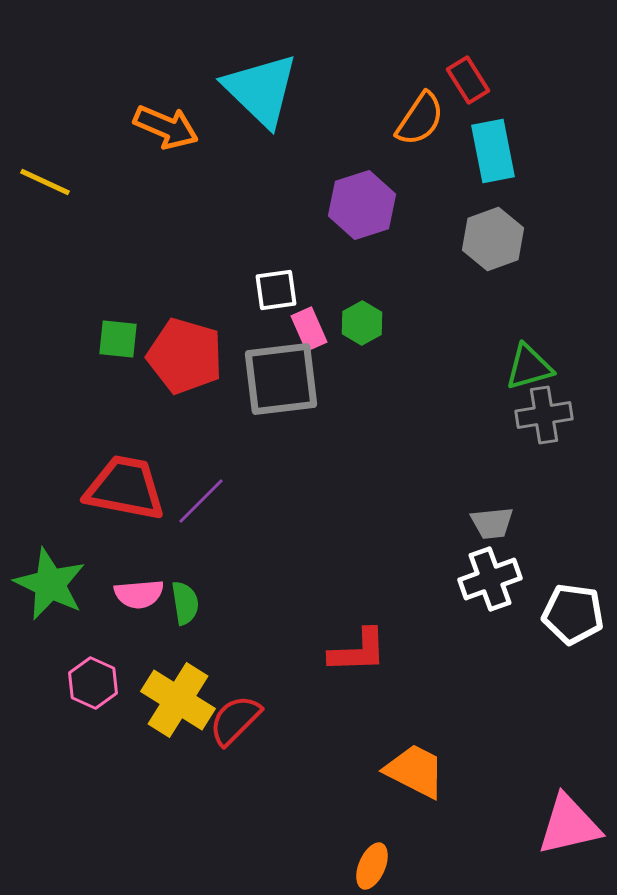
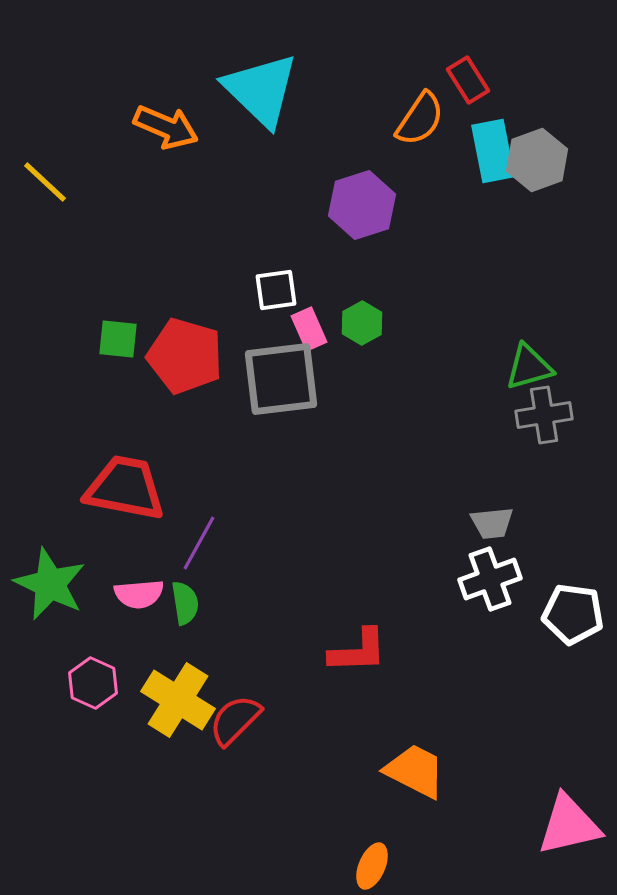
yellow line: rotated 18 degrees clockwise
gray hexagon: moved 44 px right, 79 px up
purple line: moved 2 px left, 42 px down; rotated 16 degrees counterclockwise
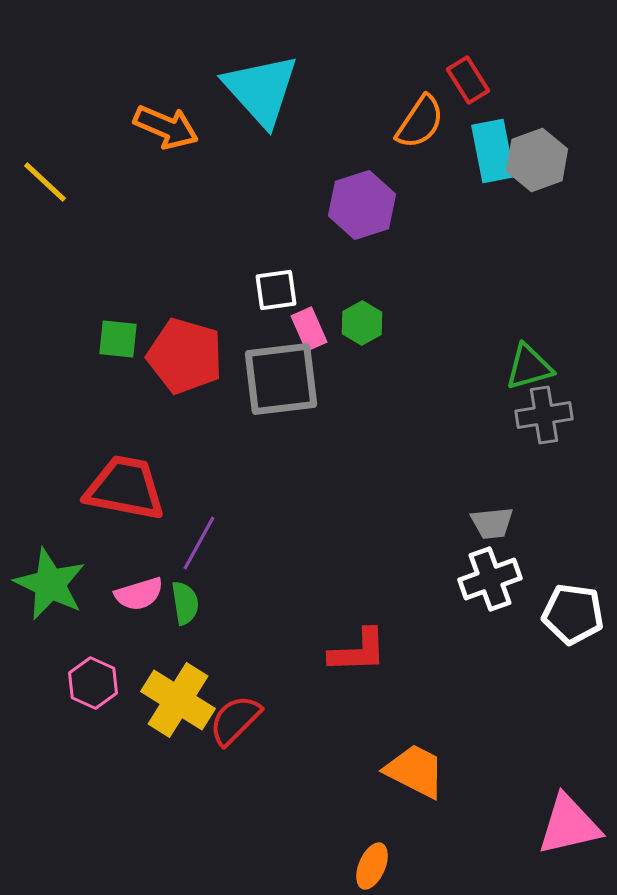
cyan triangle: rotated 4 degrees clockwise
orange semicircle: moved 3 px down
pink semicircle: rotated 12 degrees counterclockwise
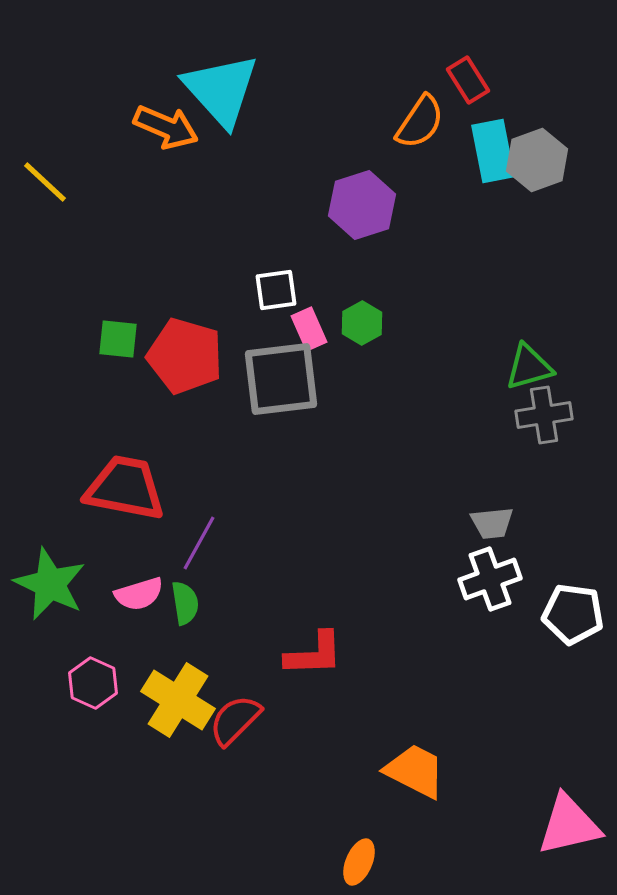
cyan triangle: moved 40 px left
red L-shape: moved 44 px left, 3 px down
orange ellipse: moved 13 px left, 4 px up
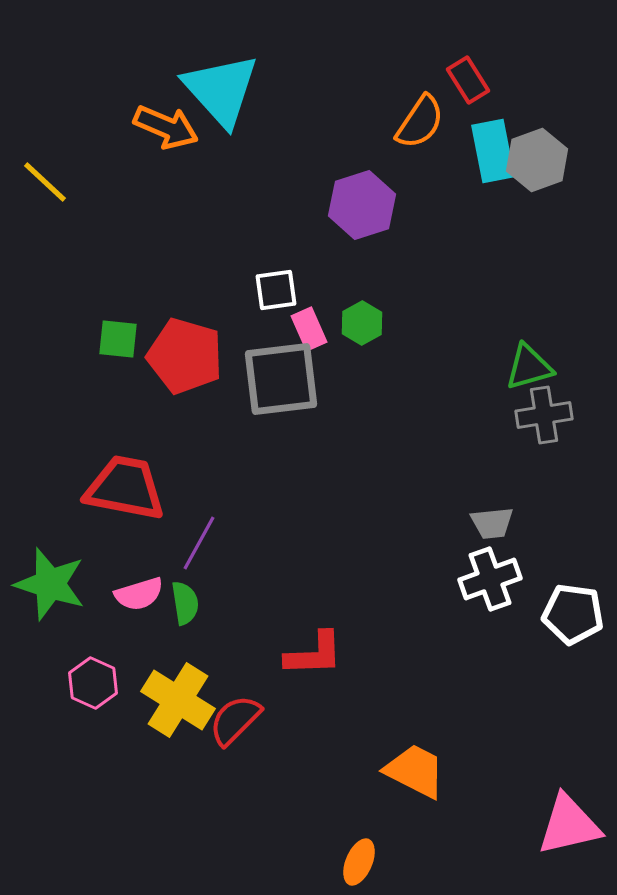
green star: rotated 8 degrees counterclockwise
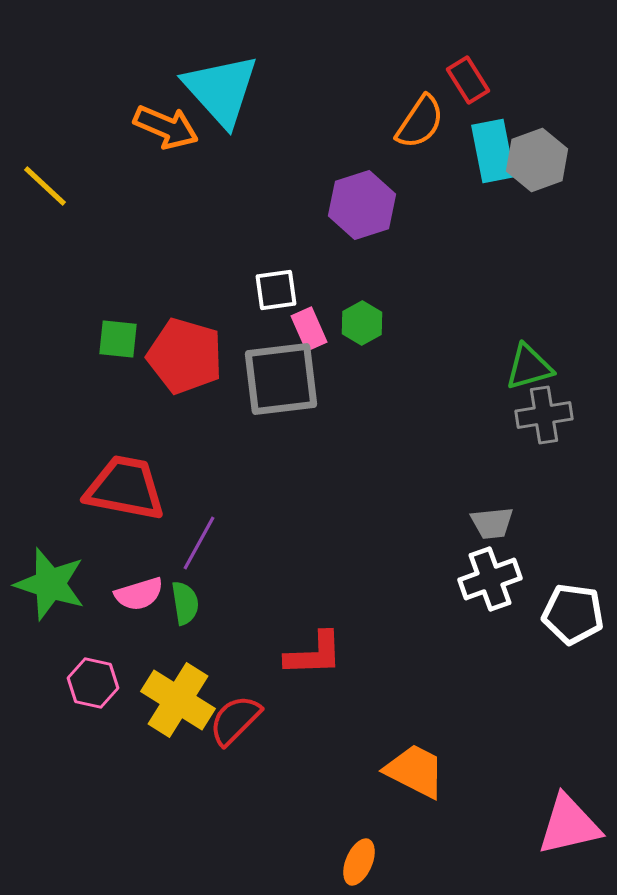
yellow line: moved 4 px down
pink hexagon: rotated 12 degrees counterclockwise
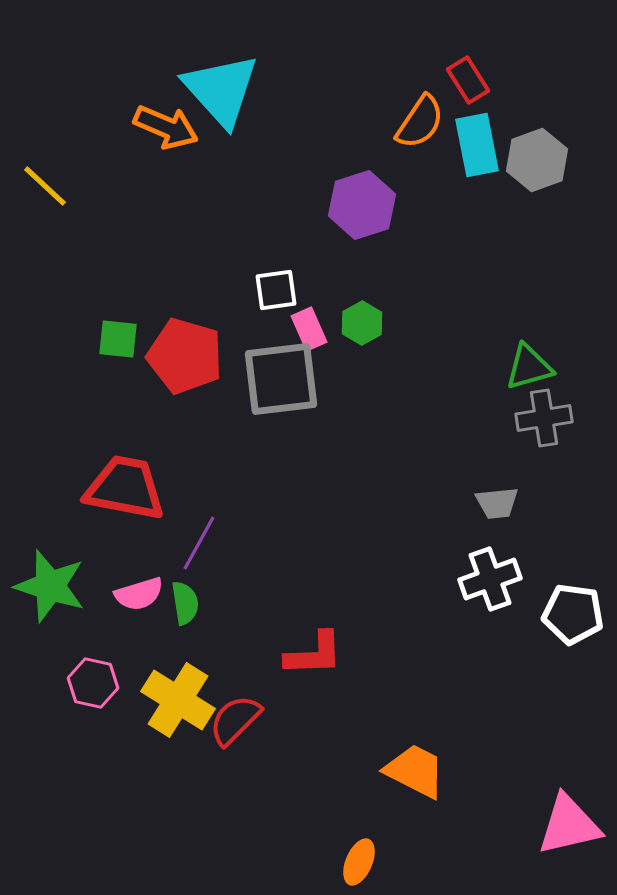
cyan rectangle: moved 16 px left, 6 px up
gray cross: moved 3 px down
gray trapezoid: moved 5 px right, 20 px up
green star: moved 2 px down
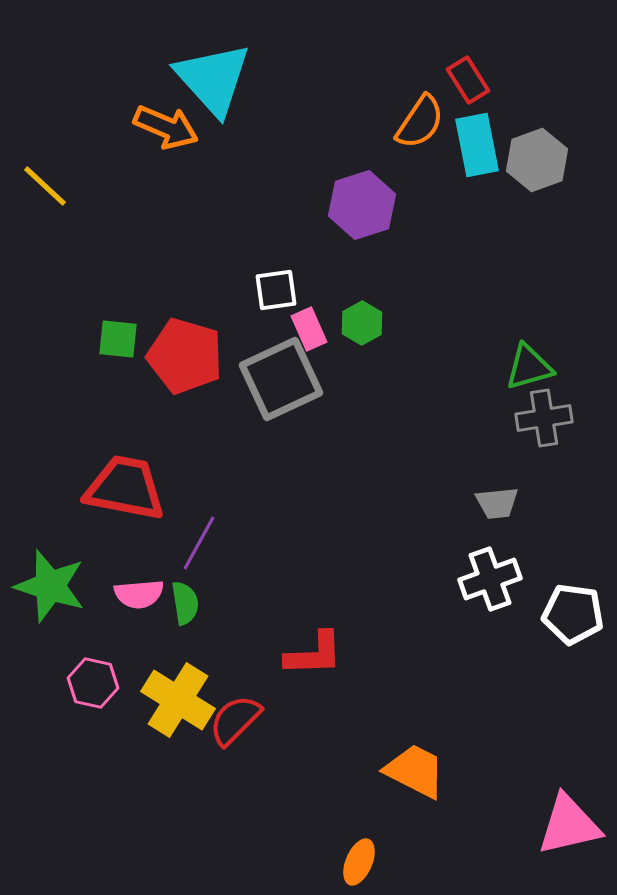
cyan triangle: moved 8 px left, 11 px up
gray square: rotated 18 degrees counterclockwise
pink semicircle: rotated 12 degrees clockwise
